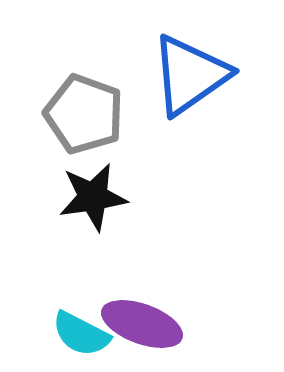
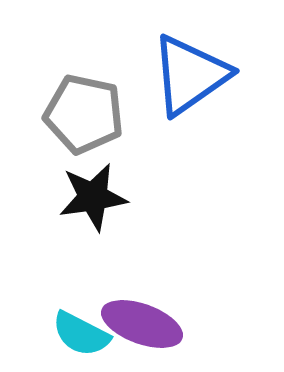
gray pentagon: rotated 8 degrees counterclockwise
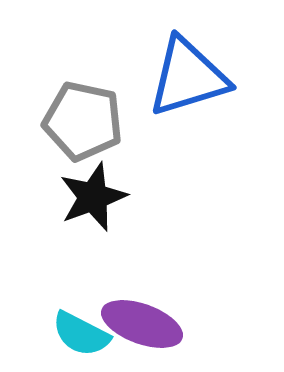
blue triangle: moved 2 px left, 2 px down; rotated 18 degrees clockwise
gray pentagon: moved 1 px left, 7 px down
black star: rotated 12 degrees counterclockwise
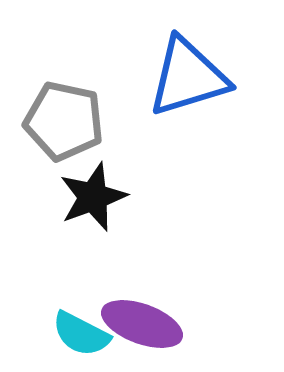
gray pentagon: moved 19 px left
